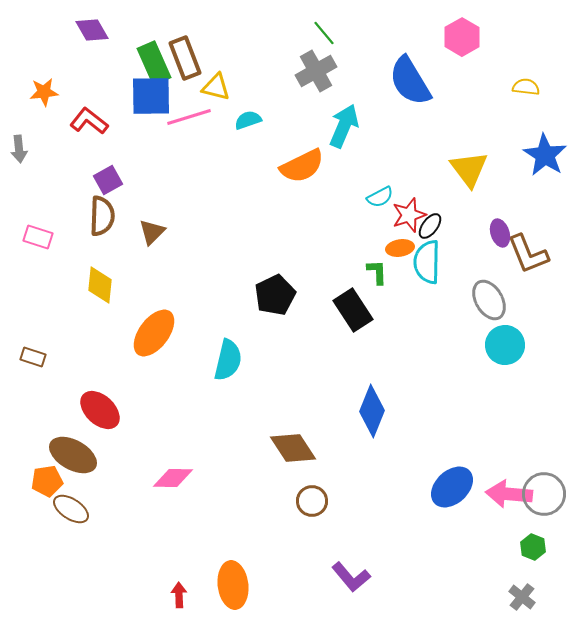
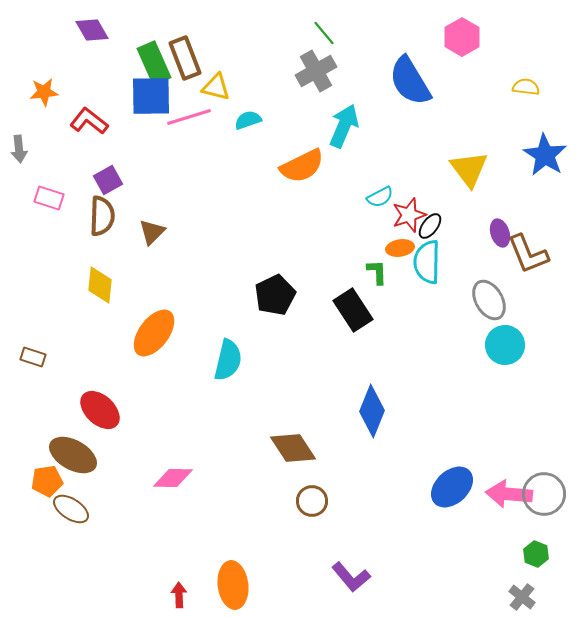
pink rectangle at (38, 237): moved 11 px right, 39 px up
green hexagon at (533, 547): moved 3 px right, 7 px down
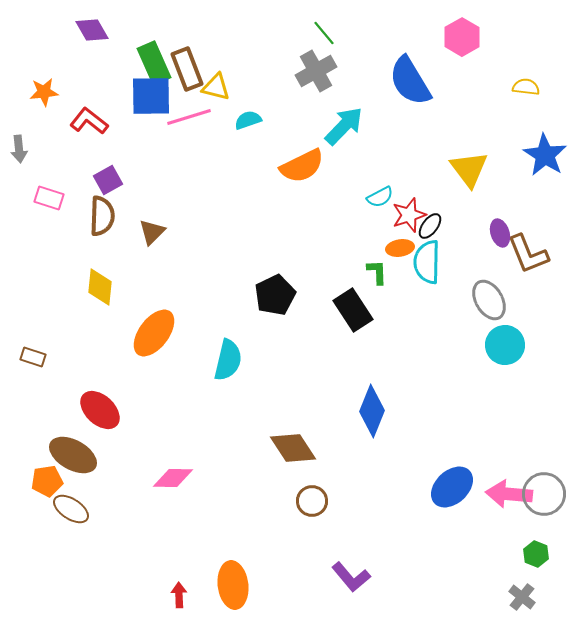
brown rectangle at (185, 58): moved 2 px right, 11 px down
cyan arrow at (344, 126): rotated 21 degrees clockwise
yellow diamond at (100, 285): moved 2 px down
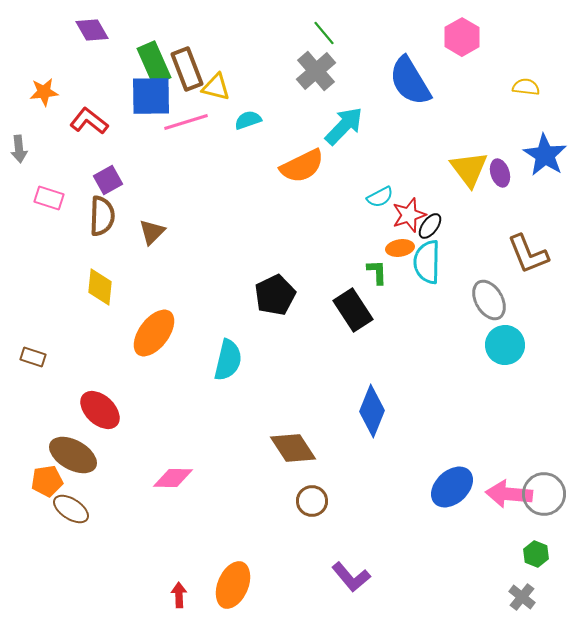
gray cross at (316, 71): rotated 12 degrees counterclockwise
pink line at (189, 117): moved 3 px left, 5 px down
purple ellipse at (500, 233): moved 60 px up
orange ellipse at (233, 585): rotated 30 degrees clockwise
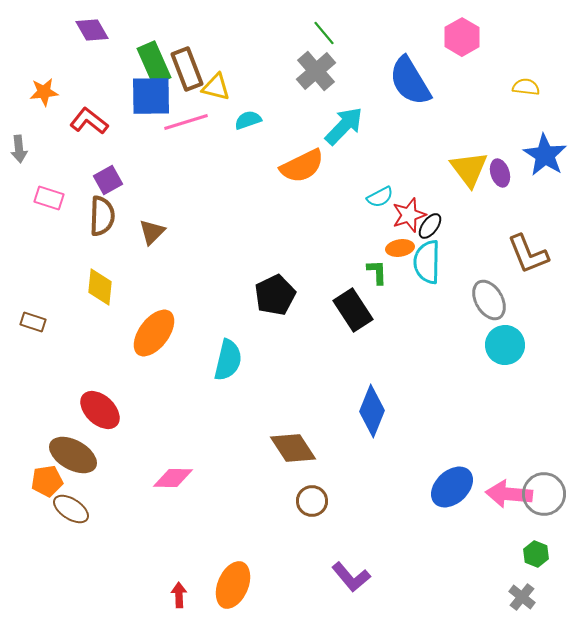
brown rectangle at (33, 357): moved 35 px up
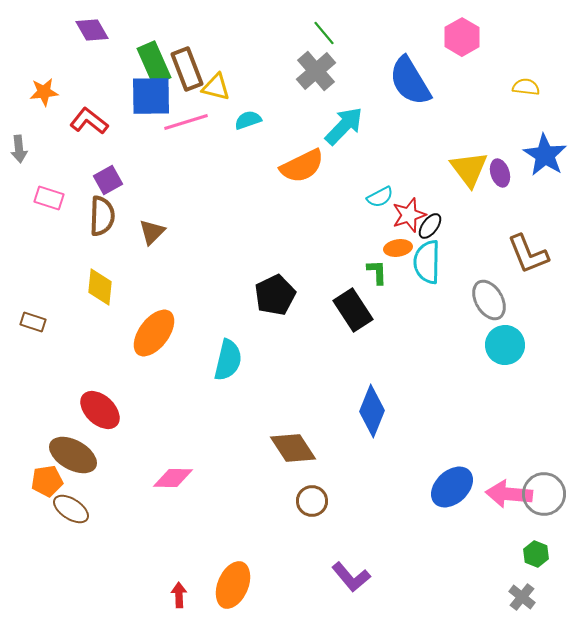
orange ellipse at (400, 248): moved 2 px left
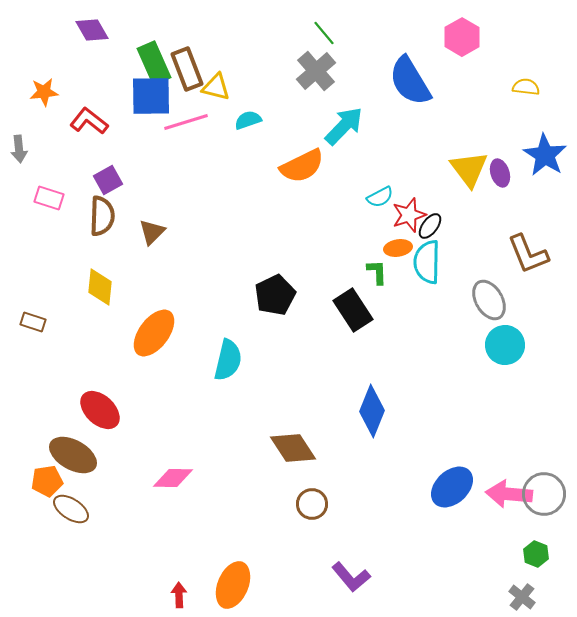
brown circle at (312, 501): moved 3 px down
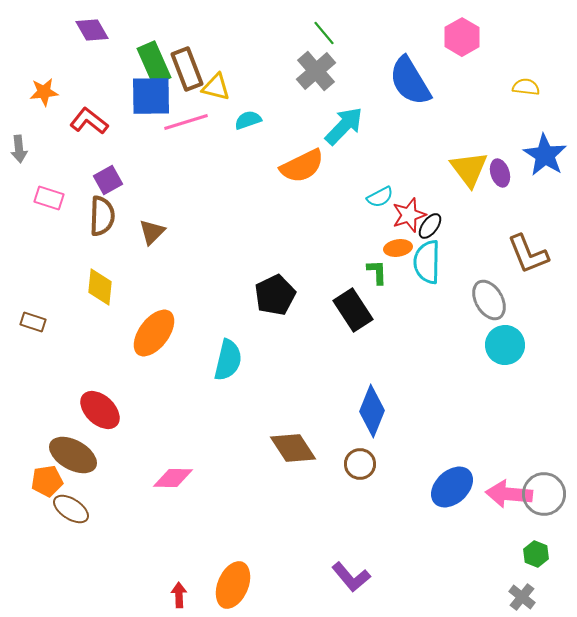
brown circle at (312, 504): moved 48 px right, 40 px up
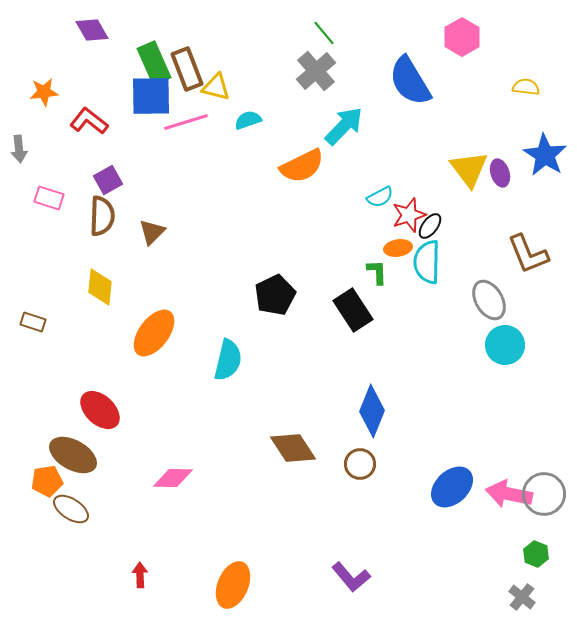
pink arrow at (509, 494): rotated 6 degrees clockwise
red arrow at (179, 595): moved 39 px left, 20 px up
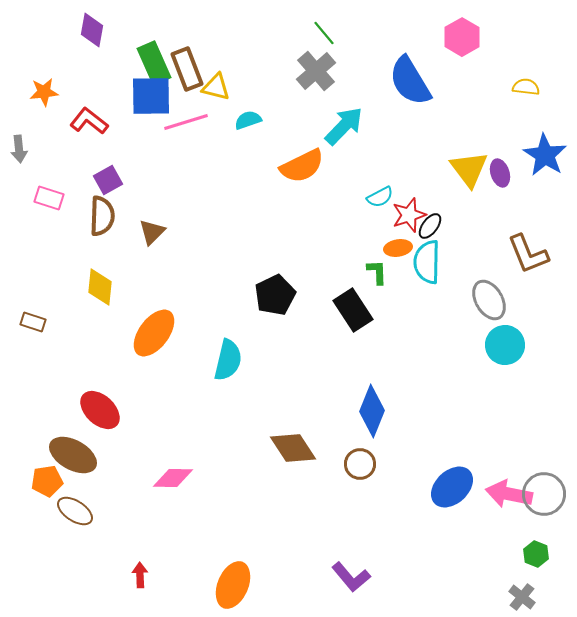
purple diamond at (92, 30): rotated 40 degrees clockwise
brown ellipse at (71, 509): moved 4 px right, 2 px down
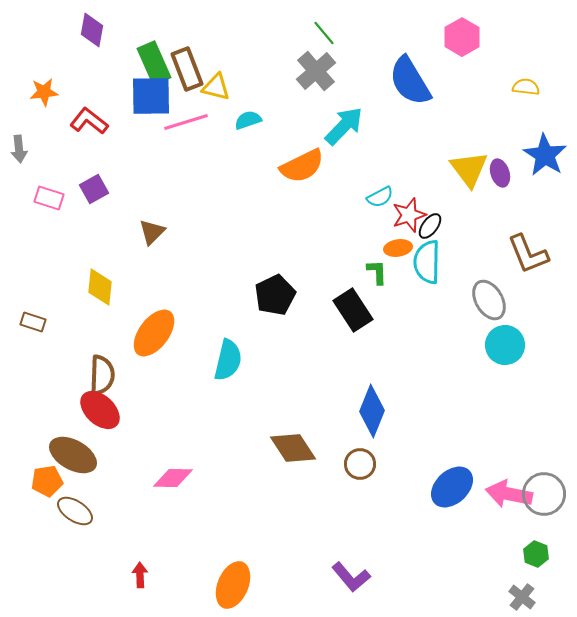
purple square at (108, 180): moved 14 px left, 9 px down
brown semicircle at (102, 216): moved 159 px down
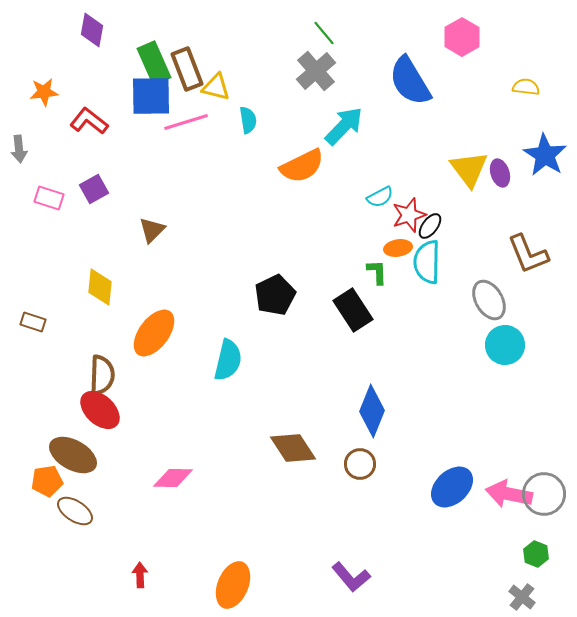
cyan semicircle at (248, 120): rotated 100 degrees clockwise
brown triangle at (152, 232): moved 2 px up
